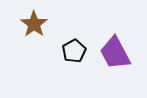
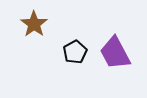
black pentagon: moved 1 px right, 1 px down
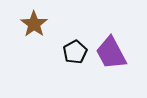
purple trapezoid: moved 4 px left
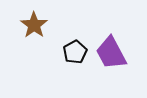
brown star: moved 1 px down
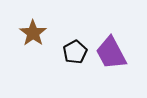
brown star: moved 1 px left, 8 px down
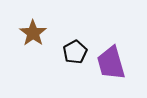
purple trapezoid: moved 10 px down; rotated 12 degrees clockwise
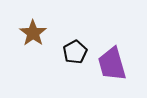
purple trapezoid: moved 1 px right, 1 px down
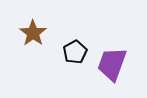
purple trapezoid: rotated 36 degrees clockwise
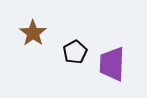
purple trapezoid: rotated 18 degrees counterclockwise
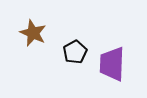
brown star: rotated 12 degrees counterclockwise
